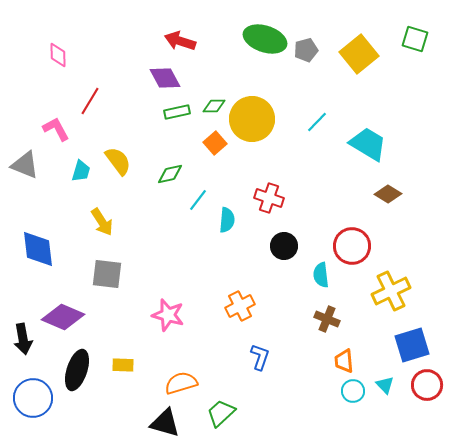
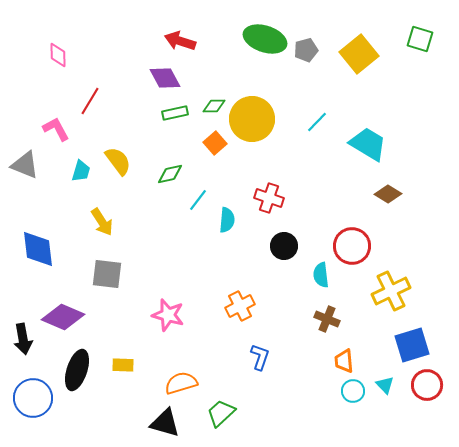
green square at (415, 39): moved 5 px right
green rectangle at (177, 112): moved 2 px left, 1 px down
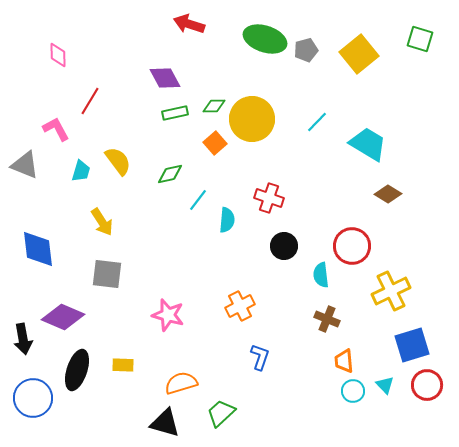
red arrow at (180, 41): moved 9 px right, 17 px up
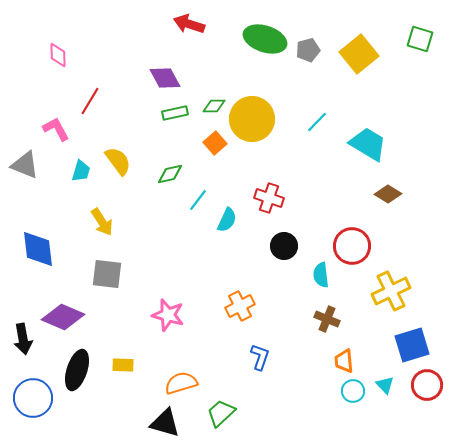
gray pentagon at (306, 50): moved 2 px right
cyan semicircle at (227, 220): rotated 20 degrees clockwise
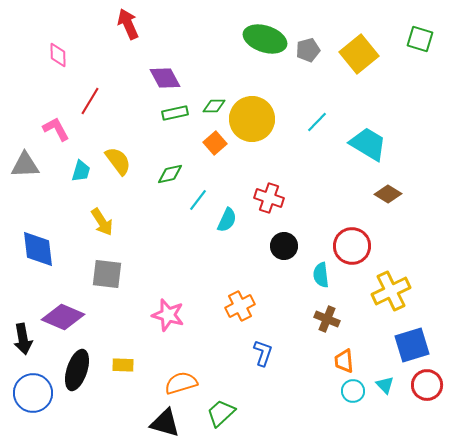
red arrow at (189, 24): moved 61 px left; rotated 48 degrees clockwise
gray triangle at (25, 165): rotated 24 degrees counterclockwise
blue L-shape at (260, 357): moved 3 px right, 4 px up
blue circle at (33, 398): moved 5 px up
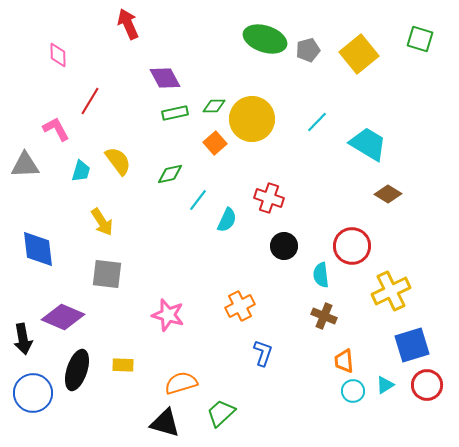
brown cross at (327, 319): moved 3 px left, 3 px up
cyan triangle at (385, 385): rotated 42 degrees clockwise
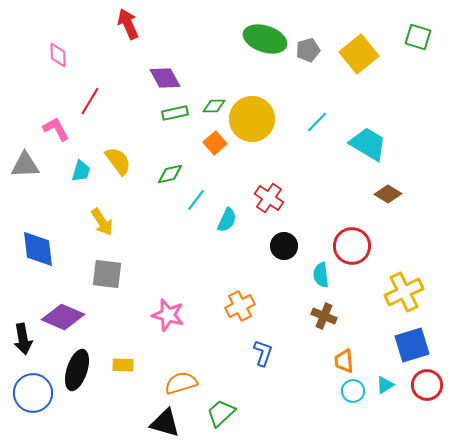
green square at (420, 39): moved 2 px left, 2 px up
red cross at (269, 198): rotated 16 degrees clockwise
cyan line at (198, 200): moved 2 px left
yellow cross at (391, 291): moved 13 px right, 1 px down
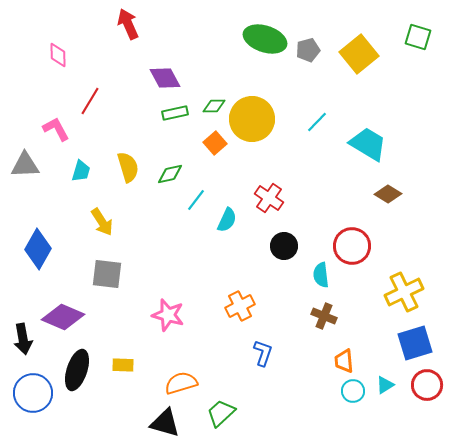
yellow semicircle at (118, 161): moved 10 px right, 6 px down; rotated 20 degrees clockwise
blue diamond at (38, 249): rotated 36 degrees clockwise
blue square at (412, 345): moved 3 px right, 2 px up
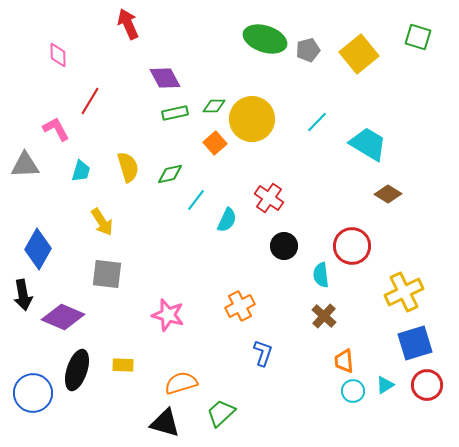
brown cross at (324, 316): rotated 20 degrees clockwise
black arrow at (23, 339): moved 44 px up
